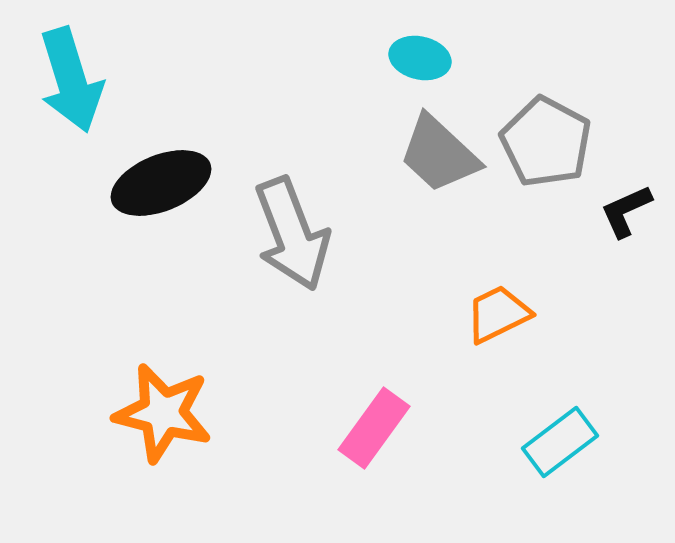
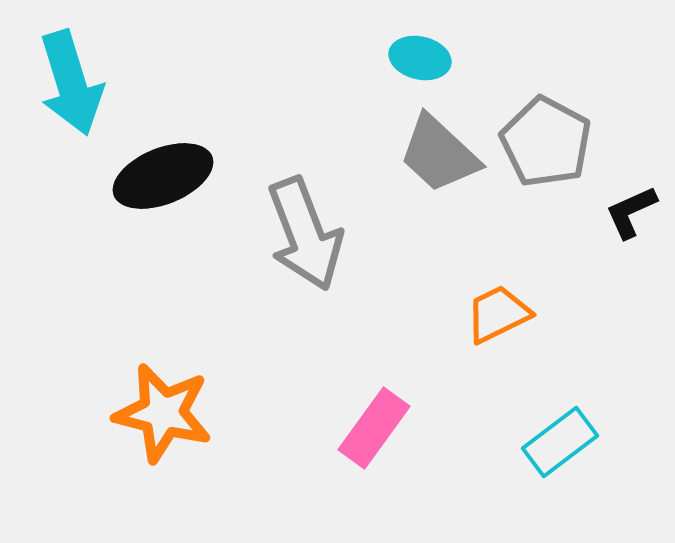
cyan arrow: moved 3 px down
black ellipse: moved 2 px right, 7 px up
black L-shape: moved 5 px right, 1 px down
gray arrow: moved 13 px right
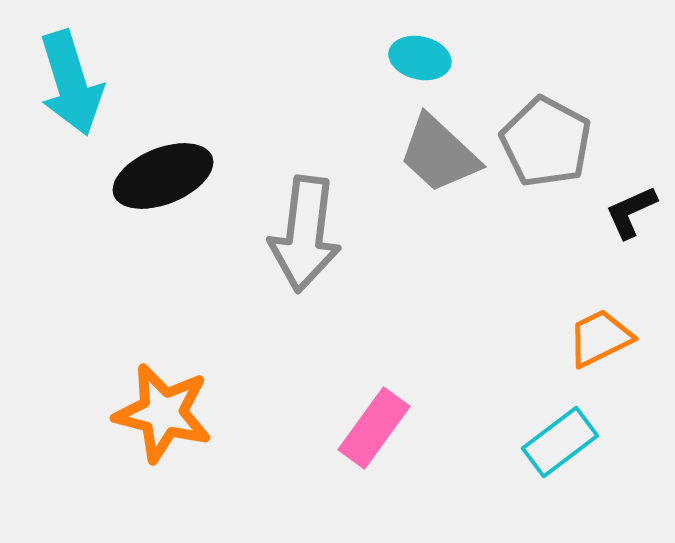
gray arrow: rotated 28 degrees clockwise
orange trapezoid: moved 102 px right, 24 px down
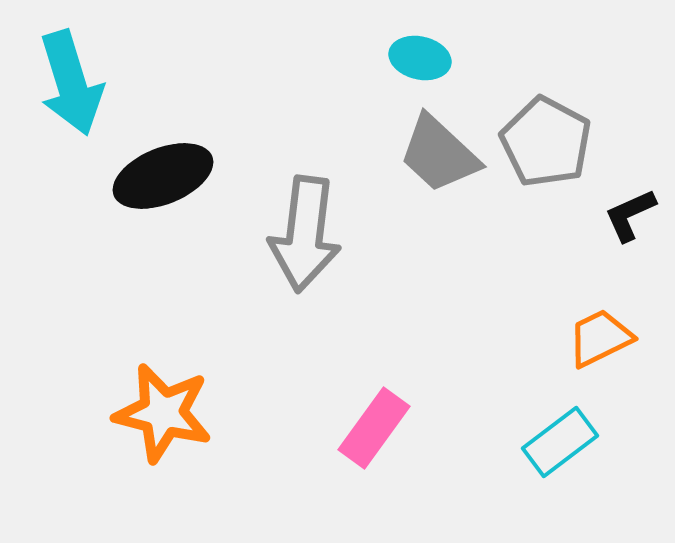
black L-shape: moved 1 px left, 3 px down
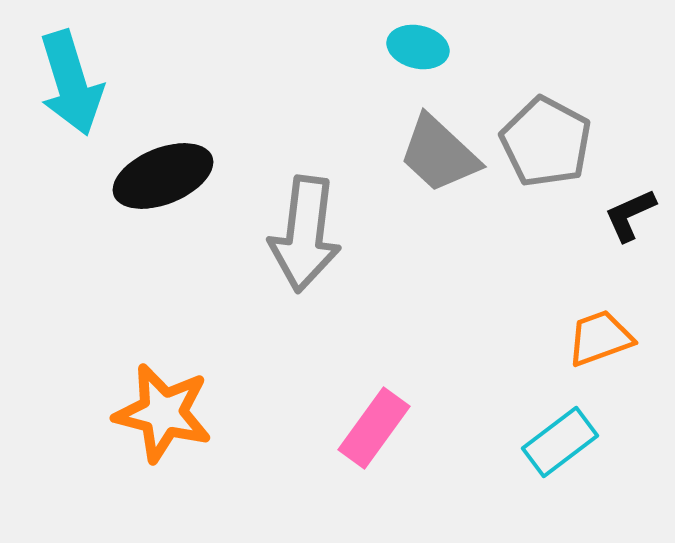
cyan ellipse: moved 2 px left, 11 px up
orange trapezoid: rotated 6 degrees clockwise
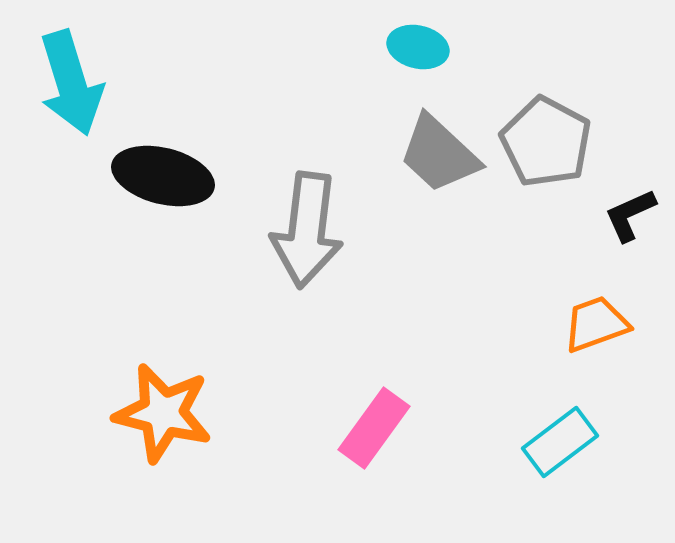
black ellipse: rotated 36 degrees clockwise
gray arrow: moved 2 px right, 4 px up
orange trapezoid: moved 4 px left, 14 px up
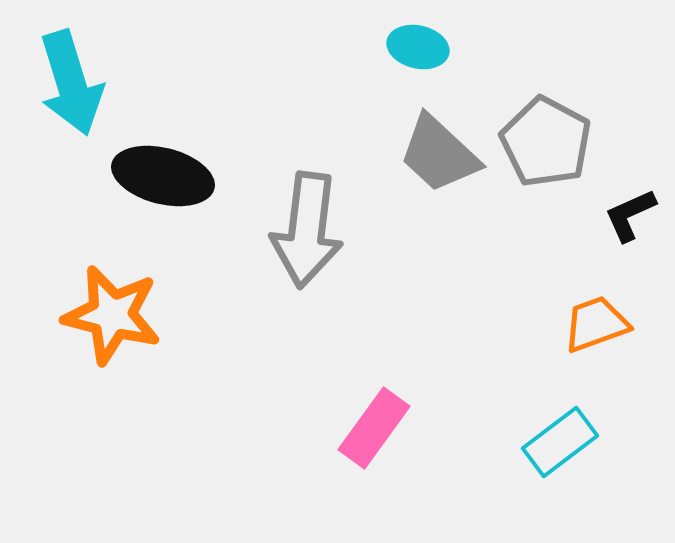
orange star: moved 51 px left, 98 px up
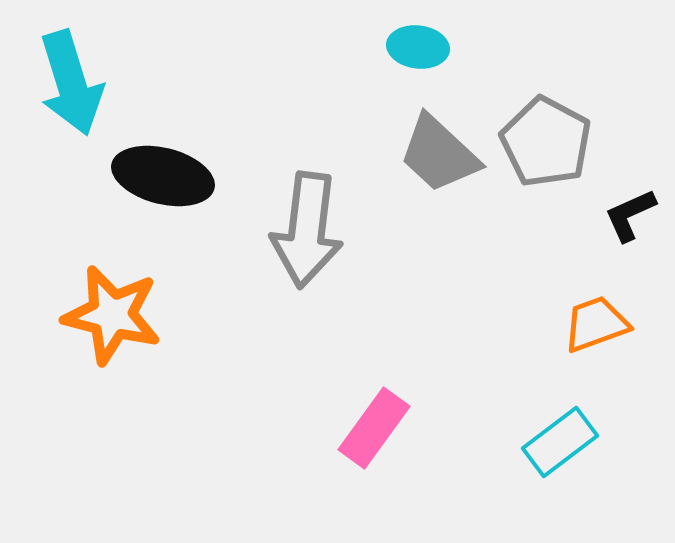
cyan ellipse: rotated 6 degrees counterclockwise
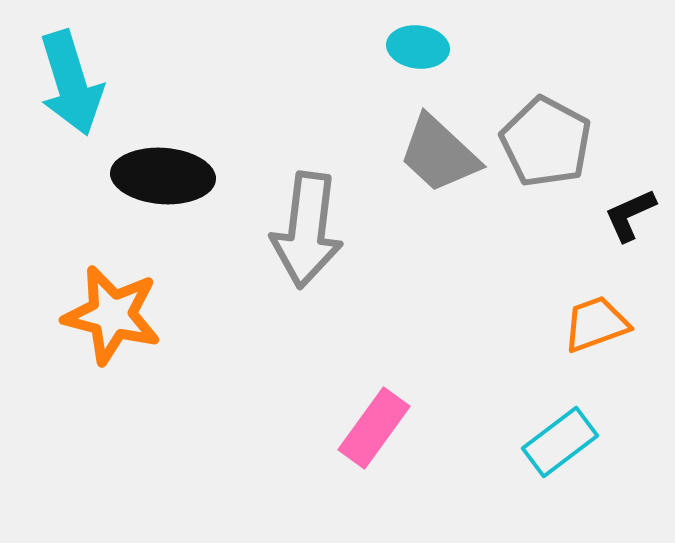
black ellipse: rotated 10 degrees counterclockwise
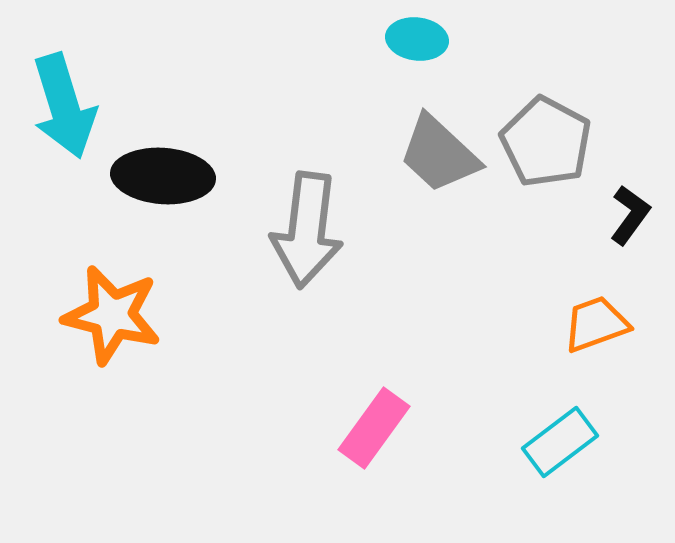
cyan ellipse: moved 1 px left, 8 px up
cyan arrow: moved 7 px left, 23 px down
black L-shape: rotated 150 degrees clockwise
